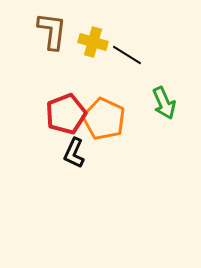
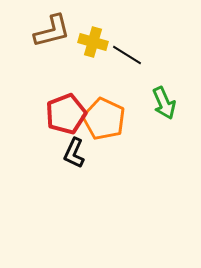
brown L-shape: rotated 69 degrees clockwise
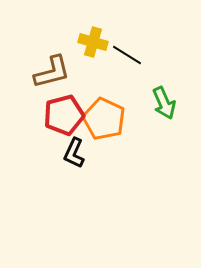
brown L-shape: moved 41 px down
red pentagon: moved 2 px left, 1 px down; rotated 6 degrees clockwise
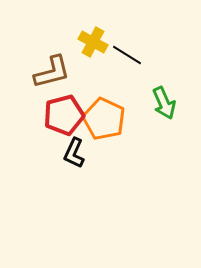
yellow cross: rotated 12 degrees clockwise
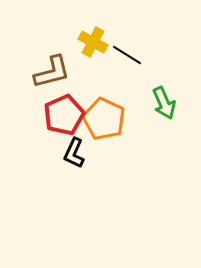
red pentagon: rotated 9 degrees counterclockwise
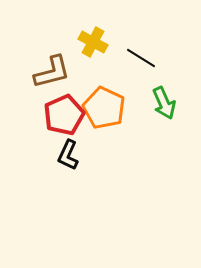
black line: moved 14 px right, 3 px down
orange pentagon: moved 11 px up
black L-shape: moved 6 px left, 2 px down
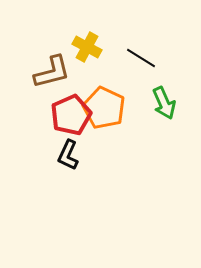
yellow cross: moved 6 px left, 5 px down
red pentagon: moved 7 px right
